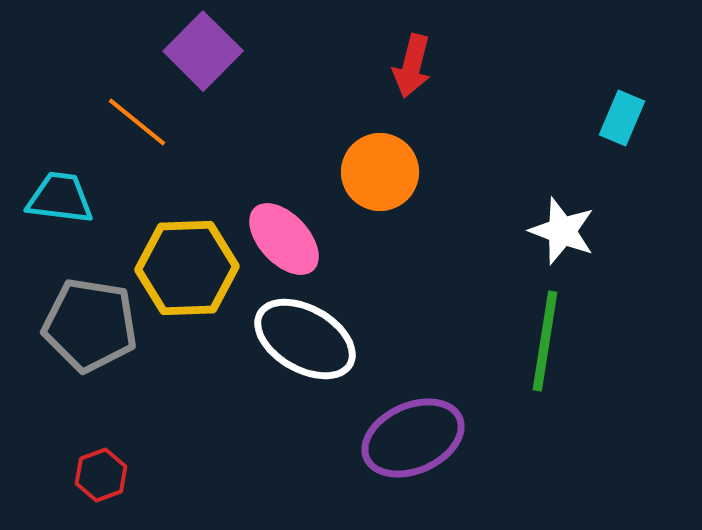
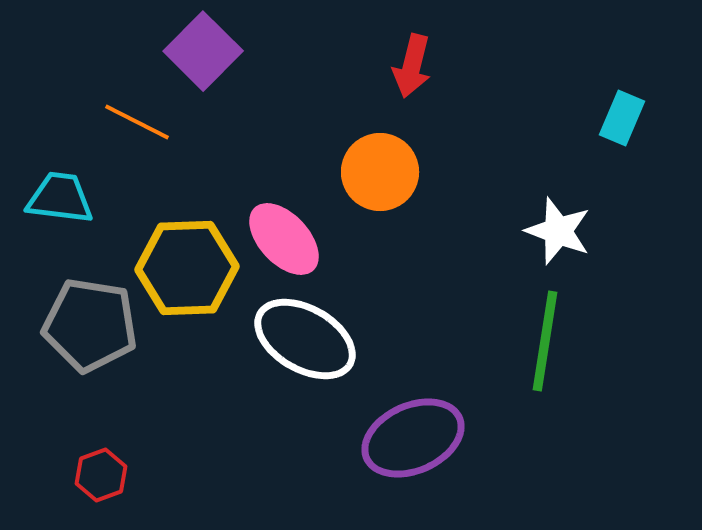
orange line: rotated 12 degrees counterclockwise
white star: moved 4 px left
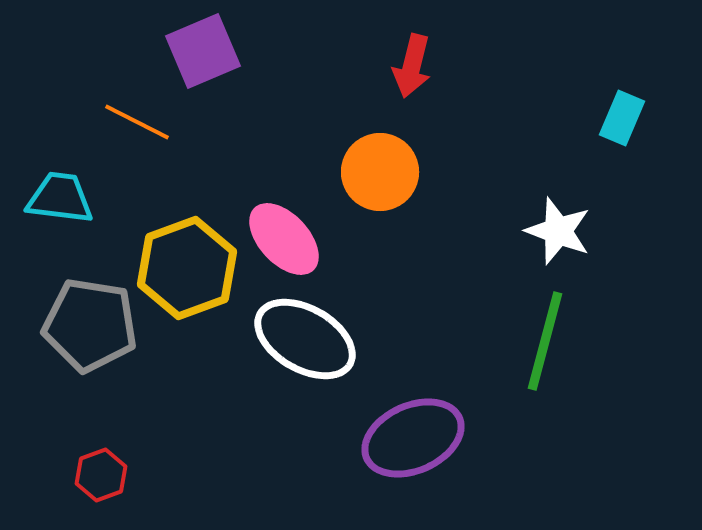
purple square: rotated 22 degrees clockwise
yellow hexagon: rotated 18 degrees counterclockwise
green line: rotated 6 degrees clockwise
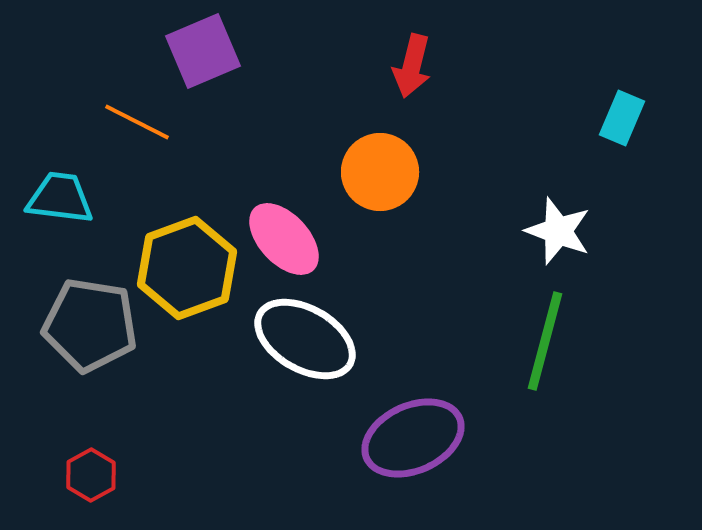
red hexagon: moved 10 px left; rotated 9 degrees counterclockwise
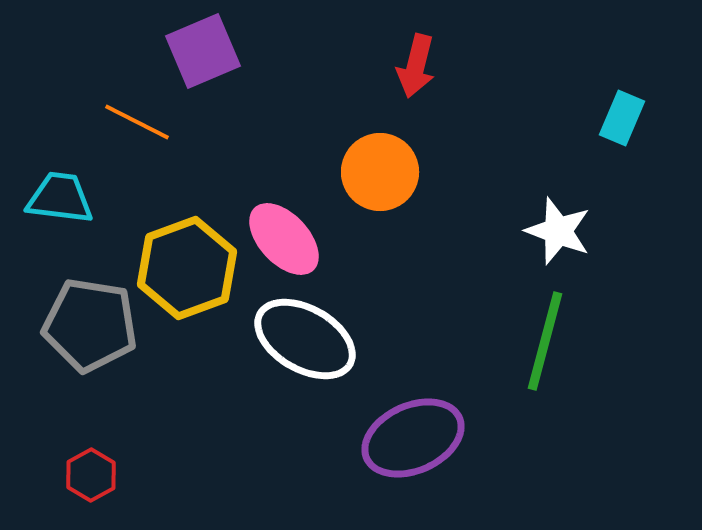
red arrow: moved 4 px right
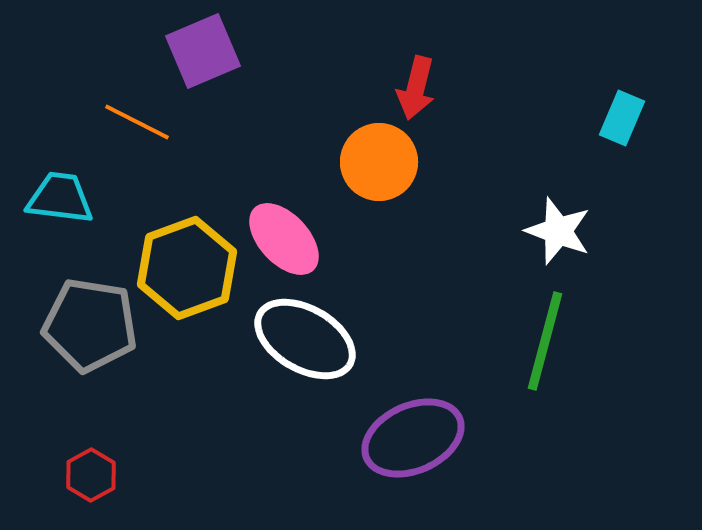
red arrow: moved 22 px down
orange circle: moved 1 px left, 10 px up
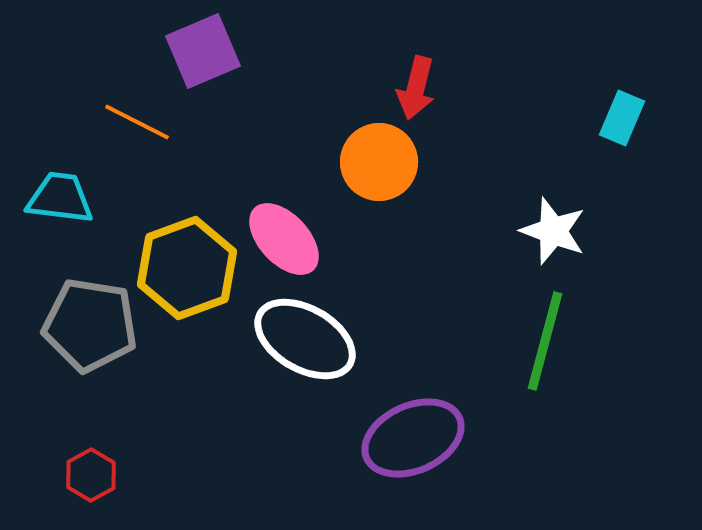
white star: moved 5 px left
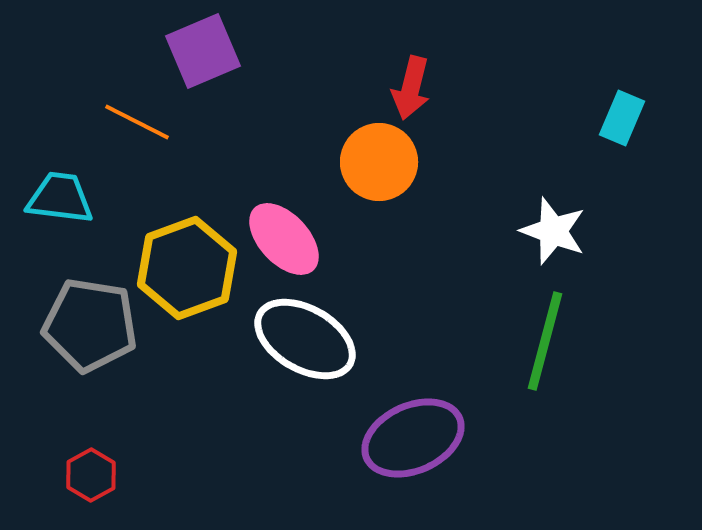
red arrow: moved 5 px left
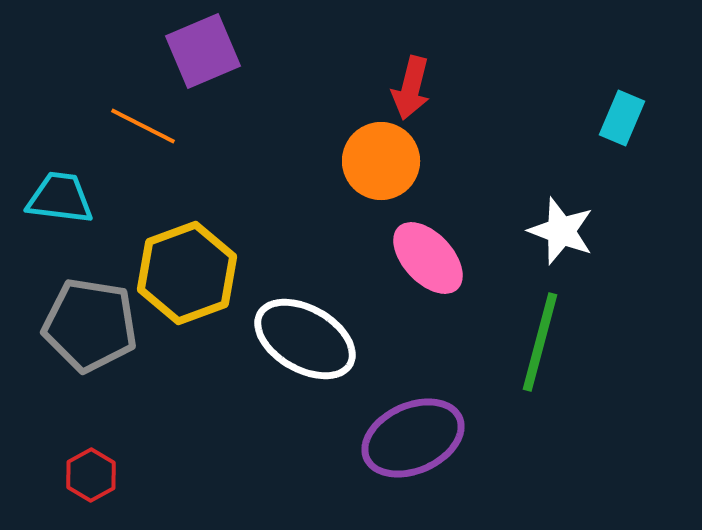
orange line: moved 6 px right, 4 px down
orange circle: moved 2 px right, 1 px up
white star: moved 8 px right
pink ellipse: moved 144 px right, 19 px down
yellow hexagon: moved 5 px down
green line: moved 5 px left, 1 px down
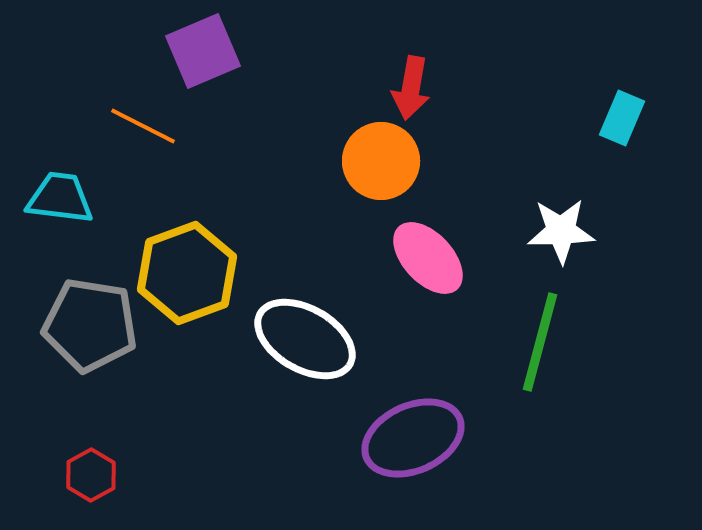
red arrow: rotated 4 degrees counterclockwise
white star: rotated 22 degrees counterclockwise
